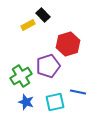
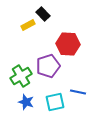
black rectangle: moved 1 px up
red hexagon: rotated 20 degrees clockwise
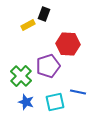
black rectangle: moved 1 px right; rotated 64 degrees clockwise
green cross: rotated 15 degrees counterclockwise
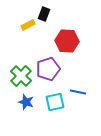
red hexagon: moved 1 px left, 3 px up
purple pentagon: moved 3 px down
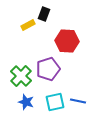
blue line: moved 9 px down
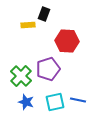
yellow rectangle: rotated 24 degrees clockwise
blue line: moved 1 px up
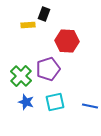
blue line: moved 12 px right, 6 px down
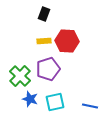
yellow rectangle: moved 16 px right, 16 px down
green cross: moved 1 px left
blue star: moved 4 px right, 3 px up
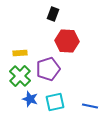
black rectangle: moved 9 px right
yellow rectangle: moved 24 px left, 12 px down
